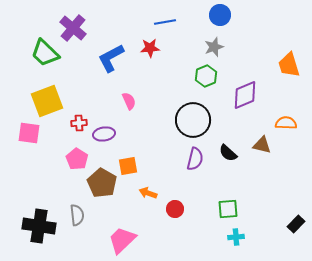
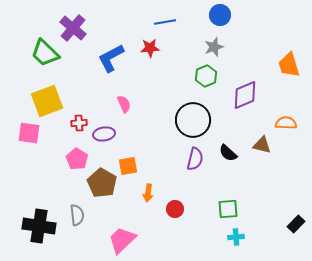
pink semicircle: moved 5 px left, 3 px down
orange arrow: rotated 102 degrees counterclockwise
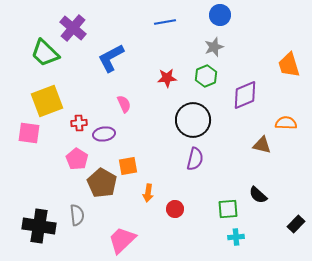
red star: moved 17 px right, 30 px down
black semicircle: moved 30 px right, 42 px down
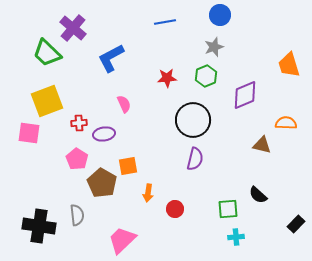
green trapezoid: moved 2 px right
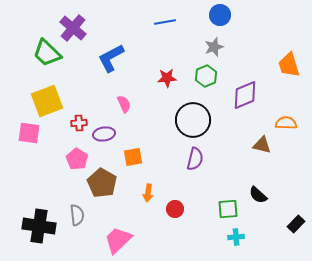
orange square: moved 5 px right, 9 px up
pink trapezoid: moved 4 px left
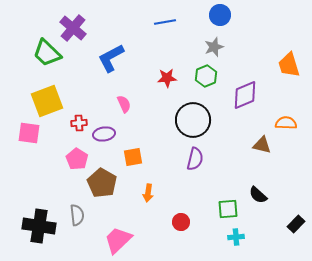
red circle: moved 6 px right, 13 px down
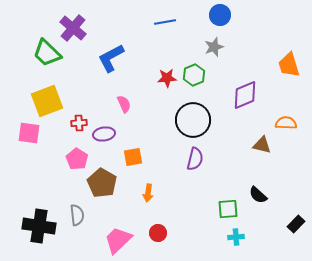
green hexagon: moved 12 px left, 1 px up
red circle: moved 23 px left, 11 px down
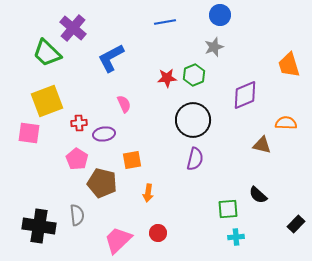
orange square: moved 1 px left, 3 px down
brown pentagon: rotated 16 degrees counterclockwise
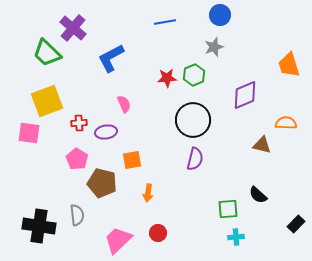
purple ellipse: moved 2 px right, 2 px up
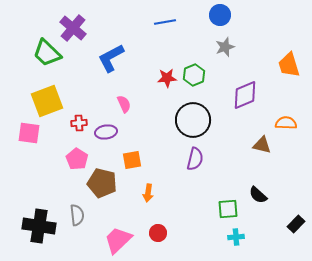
gray star: moved 11 px right
